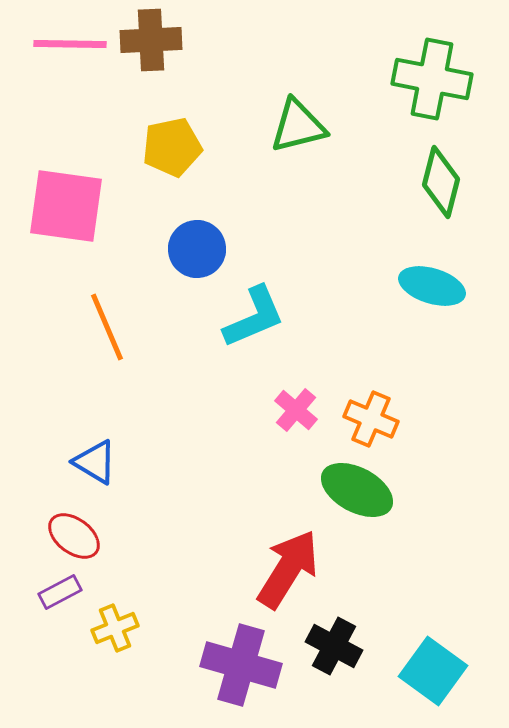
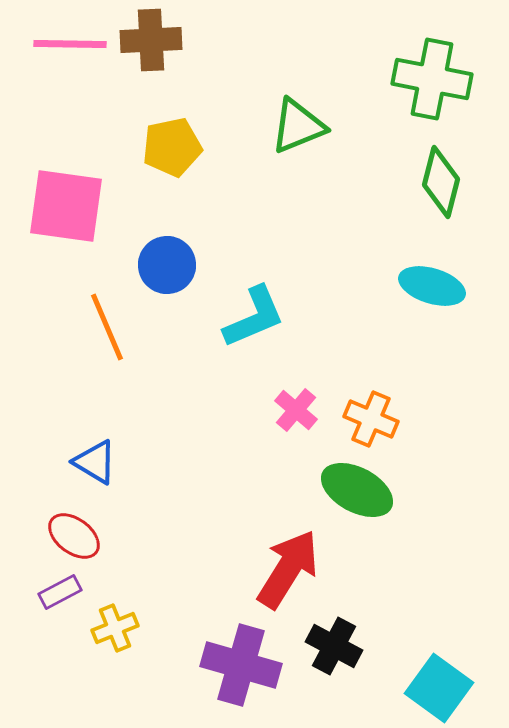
green triangle: rotated 8 degrees counterclockwise
blue circle: moved 30 px left, 16 px down
cyan square: moved 6 px right, 17 px down
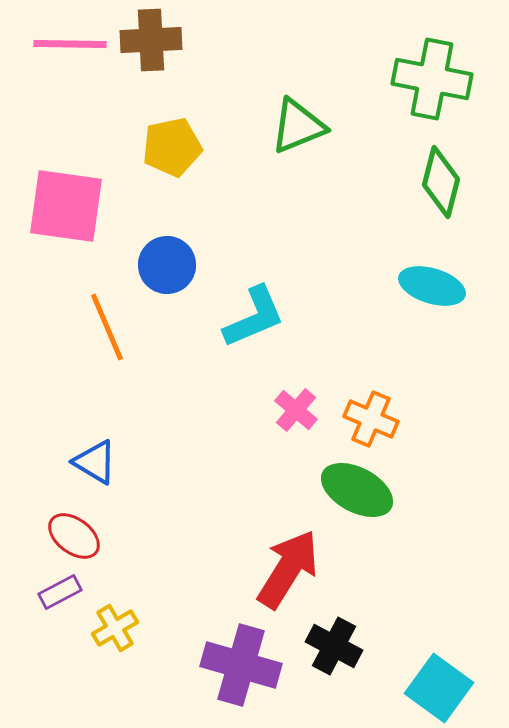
yellow cross: rotated 9 degrees counterclockwise
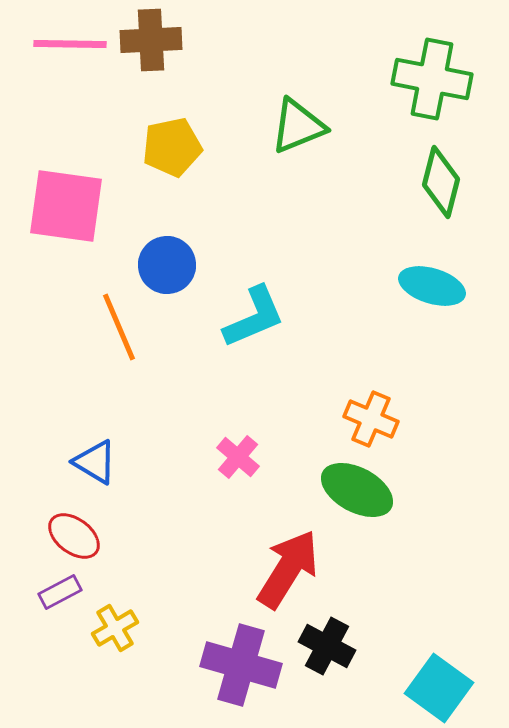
orange line: moved 12 px right
pink cross: moved 58 px left, 47 px down
black cross: moved 7 px left
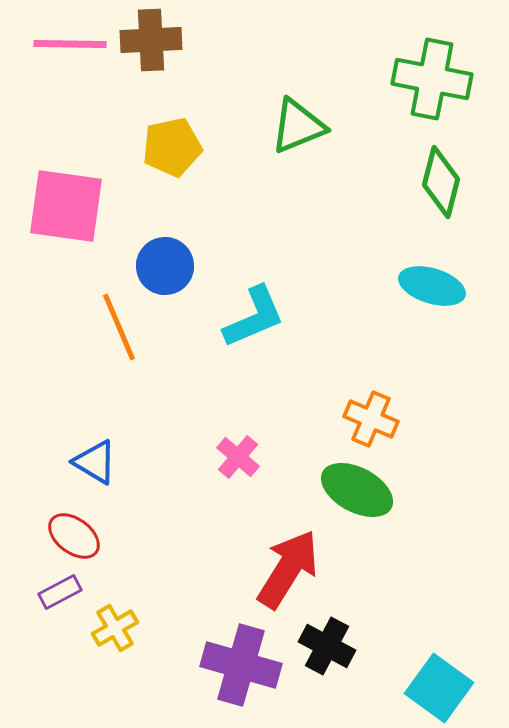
blue circle: moved 2 px left, 1 px down
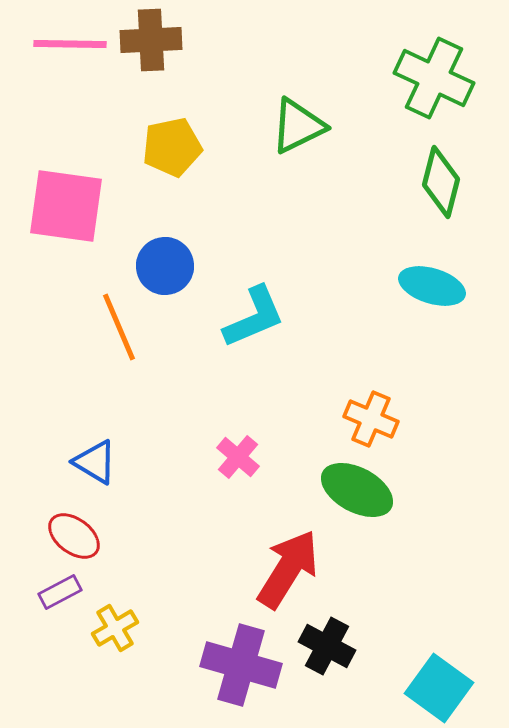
green cross: moved 2 px right, 1 px up; rotated 14 degrees clockwise
green triangle: rotated 4 degrees counterclockwise
